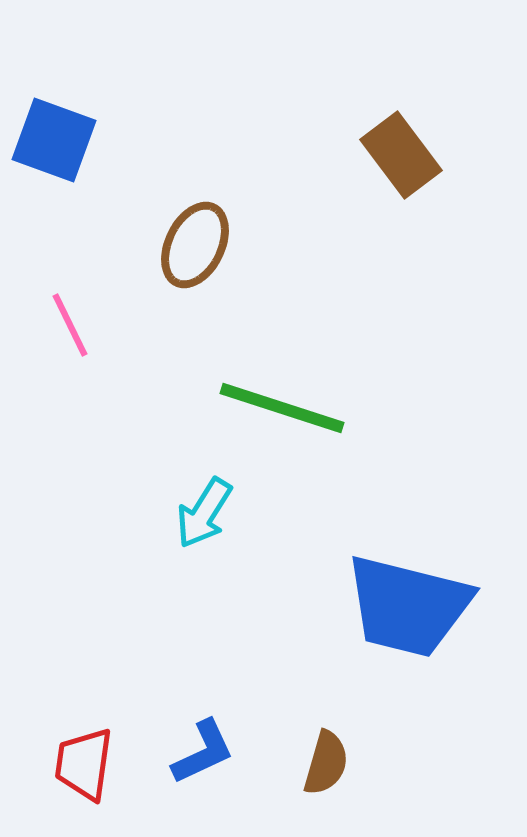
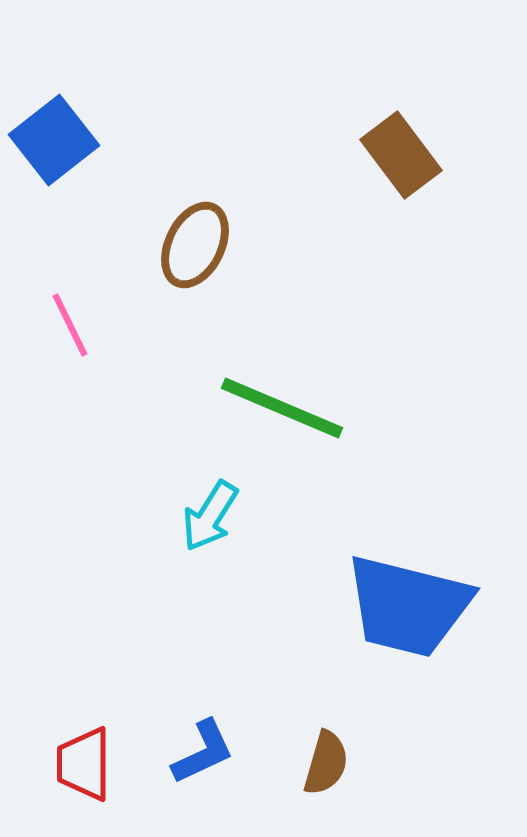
blue square: rotated 32 degrees clockwise
green line: rotated 5 degrees clockwise
cyan arrow: moved 6 px right, 3 px down
red trapezoid: rotated 8 degrees counterclockwise
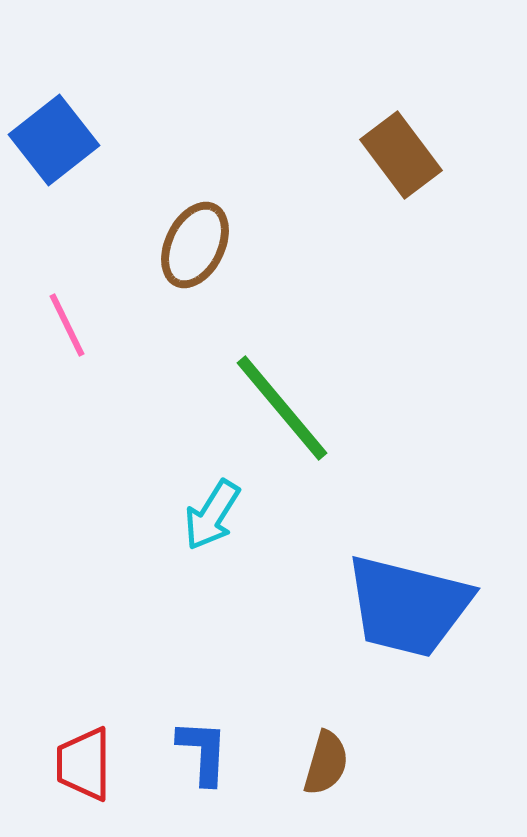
pink line: moved 3 px left
green line: rotated 27 degrees clockwise
cyan arrow: moved 2 px right, 1 px up
blue L-shape: rotated 62 degrees counterclockwise
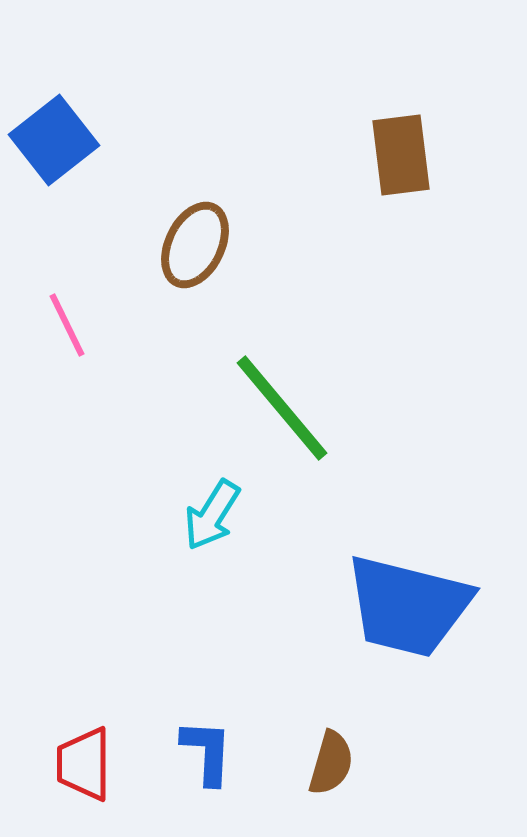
brown rectangle: rotated 30 degrees clockwise
blue L-shape: moved 4 px right
brown semicircle: moved 5 px right
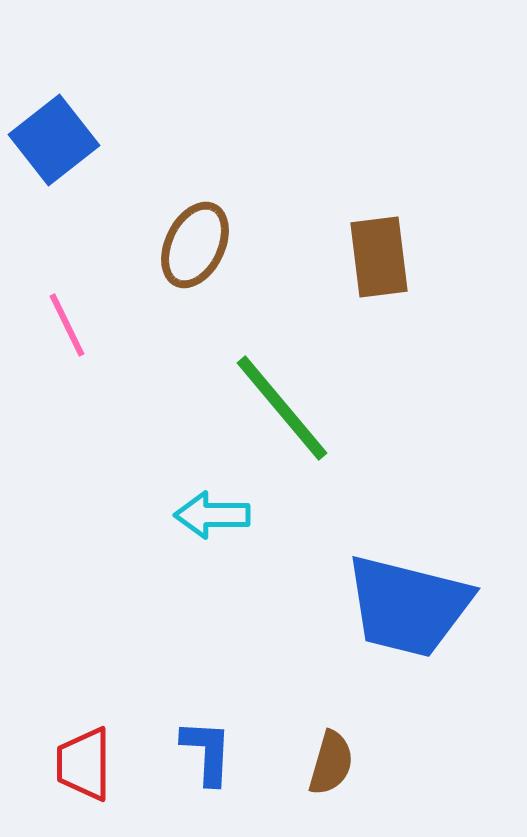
brown rectangle: moved 22 px left, 102 px down
cyan arrow: rotated 58 degrees clockwise
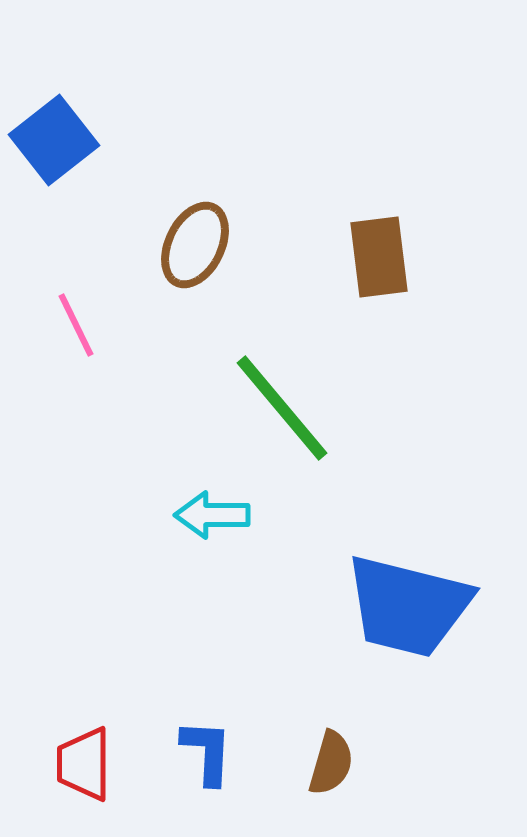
pink line: moved 9 px right
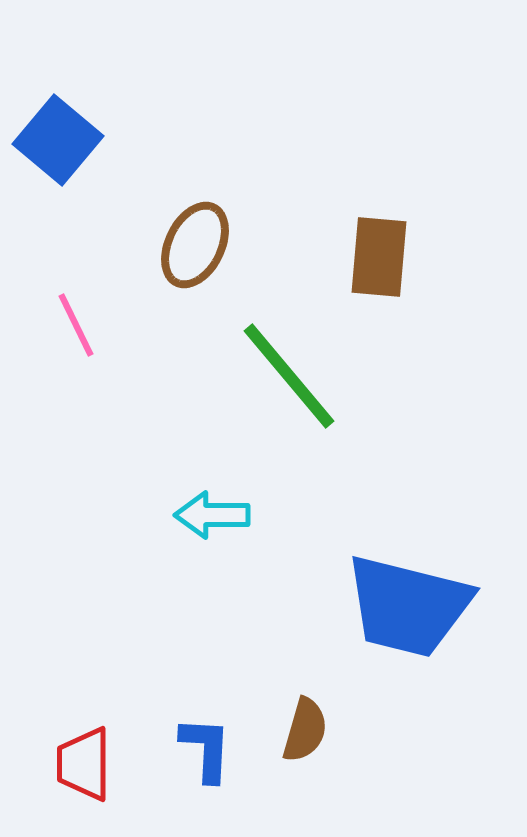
blue square: moved 4 px right; rotated 12 degrees counterclockwise
brown rectangle: rotated 12 degrees clockwise
green line: moved 7 px right, 32 px up
blue L-shape: moved 1 px left, 3 px up
brown semicircle: moved 26 px left, 33 px up
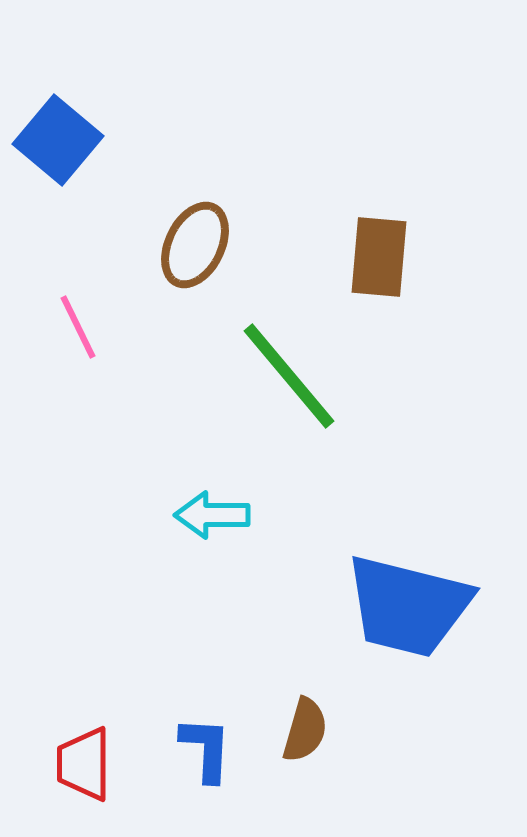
pink line: moved 2 px right, 2 px down
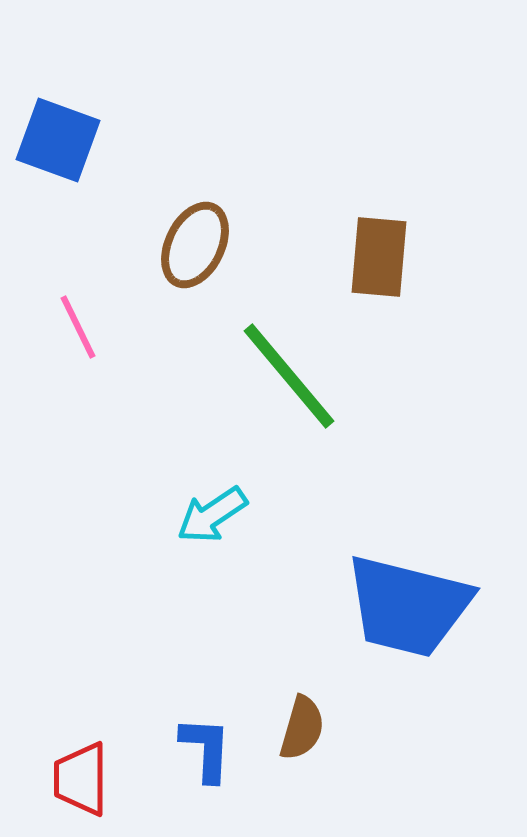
blue square: rotated 20 degrees counterclockwise
cyan arrow: rotated 34 degrees counterclockwise
brown semicircle: moved 3 px left, 2 px up
red trapezoid: moved 3 px left, 15 px down
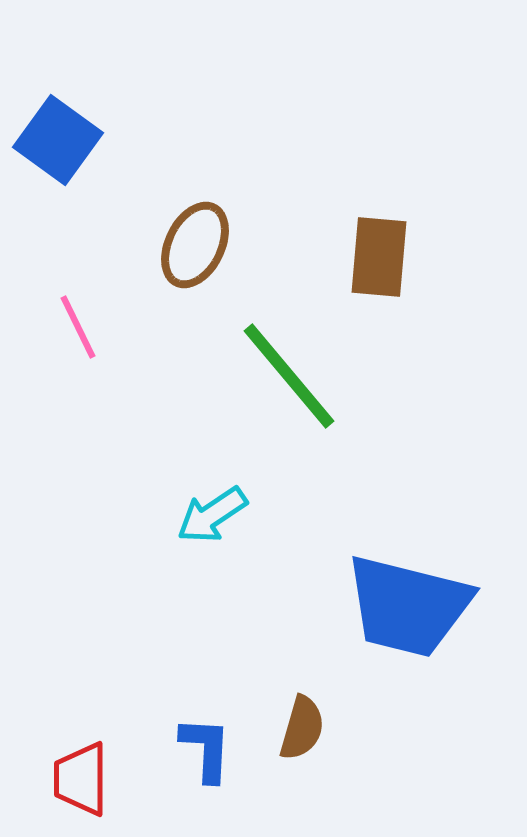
blue square: rotated 16 degrees clockwise
